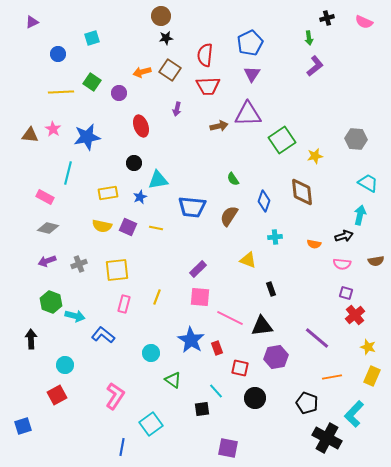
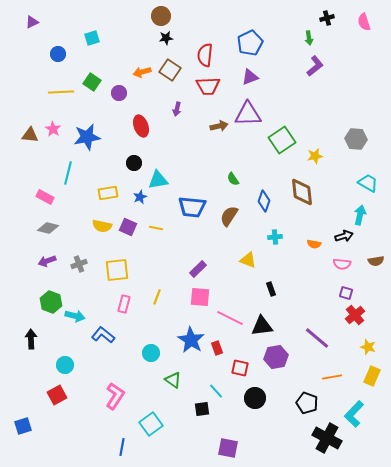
pink semicircle at (364, 22): rotated 48 degrees clockwise
purple triangle at (252, 74): moved 2 px left, 3 px down; rotated 36 degrees clockwise
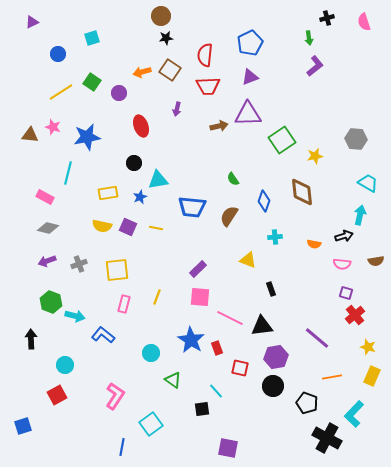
yellow line at (61, 92): rotated 30 degrees counterclockwise
pink star at (53, 129): moved 2 px up; rotated 14 degrees counterclockwise
black circle at (255, 398): moved 18 px right, 12 px up
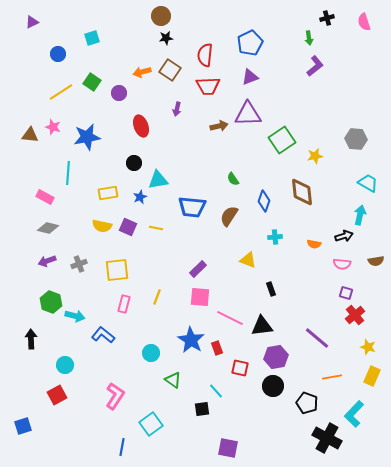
cyan line at (68, 173): rotated 10 degrees counterclockwise
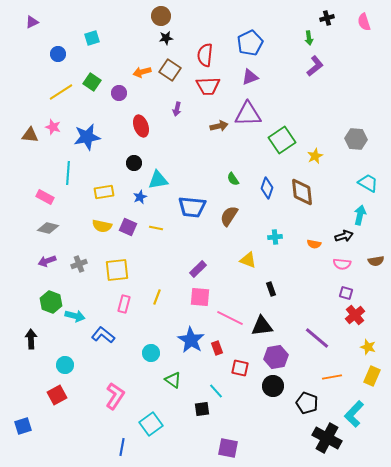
yellow star at (315, 156): rotated 14 degrees counterclockwise
yellow rectangle at (108, 193): moved 4 px left, 1 px up
blue diamond at (264, 201): moved 3 px right, 13 px up
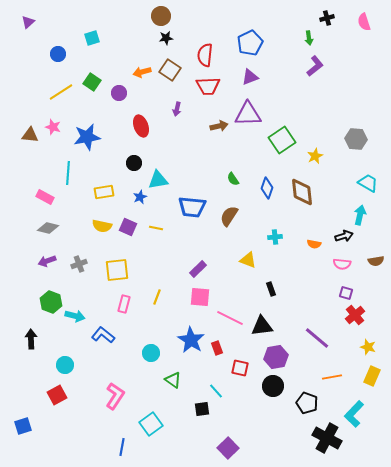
purple triangle at (32, 22): moved 4 px left; rotated 16 degrees counterclockwise
purple square at (228, 448): rotated 35 degrees clockwise
